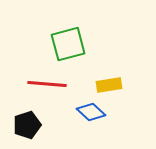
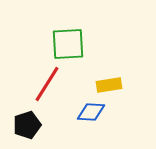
green square: rotated 12 degrees clockwise
red line: rotated 63 degrees counterclockwise
blue diamond: rotated 40 degrees counterclockwise
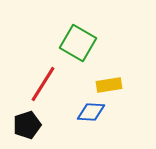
green square: moved 10 px right, 1 px up; rotated 33 degrees clockwise
red line: moved 4 px left
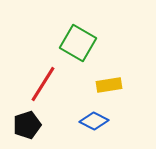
blue diamond: moved 3 px right, 9 px down; rotated 24 degrees clockwise
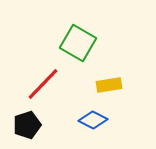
red line: rotated 12 degrees clockwise
blue diamond: moved 1 px left, 1 px up
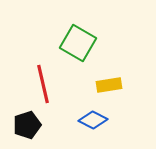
red line: rotated 57 degrees counterclockwise
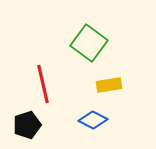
green square: moved 11 px right; rotated 6 degrees clockwise
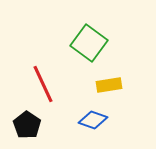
red line: rotated 12 degrees counterclockwise
blue diamond: rotated 8 degrees counterclockwise
black pentagon: rotated 20 degrees counterclockwise
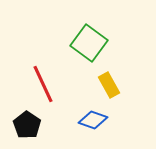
yellow rectangle: rotated 70 degrees clockwise
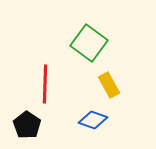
red line: moved 2 px right; rotated 27 degrees clockwise
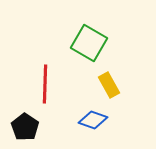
green square: rotated 6 degrees counterclockwise
black pentagon: moved 2 px left, 2 px down
